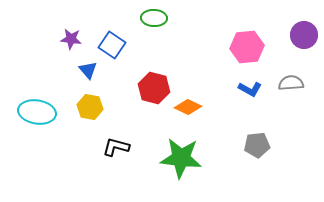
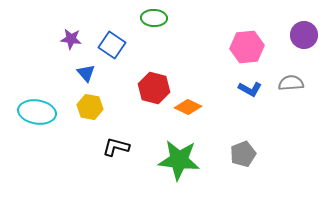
blue triangle: moved 2 px left, 3 px down
gray pentagon: moved 14 px left, 9 px down; rotated 15 degrees counterclockwise
green star: moved 2 px left, 2 px down
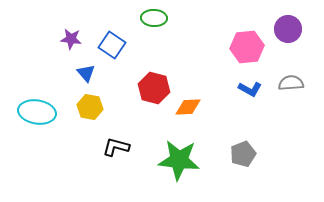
purple circle: moved 16 px left, 6 px up
orange diamond: rotated 28 degrees counterclockwise
